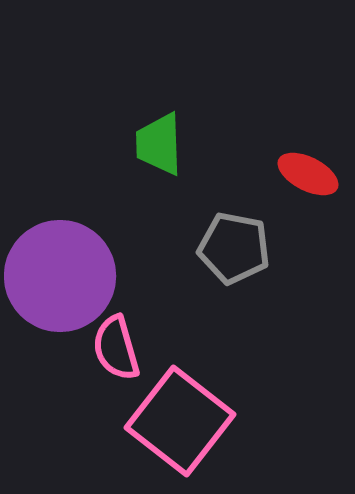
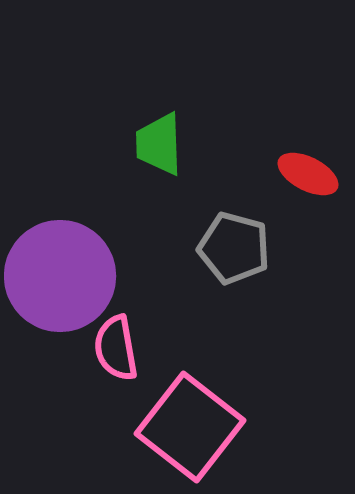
gray pentagon: rotated 4 degrees clockwise
pink semicircle: rotated 6 degrees clockwise
pink square: moved 10 px right, 6 px down
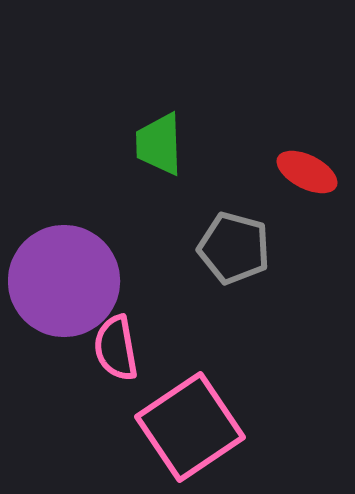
red ellipse: moved 1 px left, 2 px up
purple circle: moved 4 px right, 5 px down
pink square: rotated 18 degrees clockwise
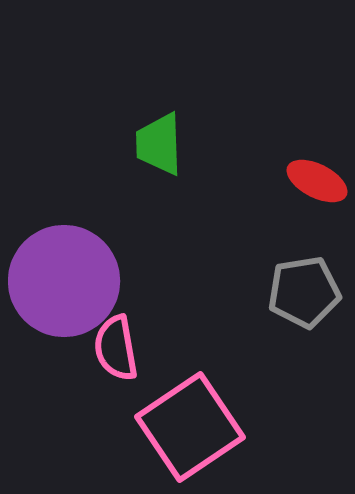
red ellipse: moved 10 px right, 9 px down
gray pentagon: moved 70 px right, 44 px down; rotated 24 degrees counterclockwise
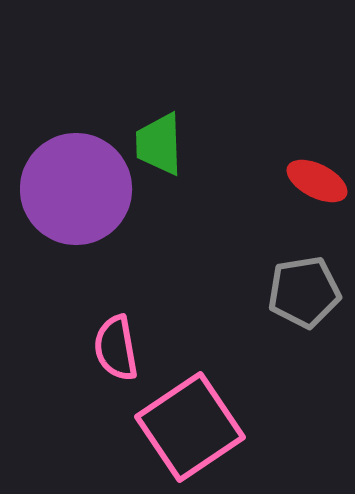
purple circle: moved 12 px right, 92 px up
